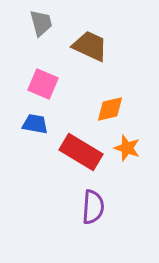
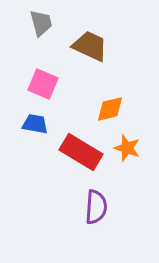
purple semicircle: moved 3 px right
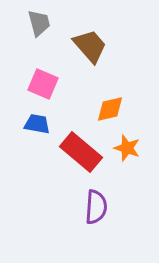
gray trapezoid: moved 2 px left
brown trapezoid: rotated 24 degrees clockwise
blue trapezoid: moved 2 px right
red rectangle: rotated 9 degrees clockwise
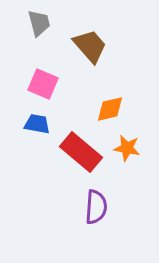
orange star: rotated 8 degrees counterclockwise
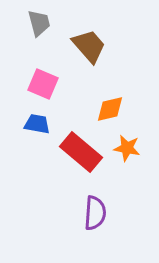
brown trapezoid: moved 1 px left
purple semicircle: moved 1 px left, 6 px down
